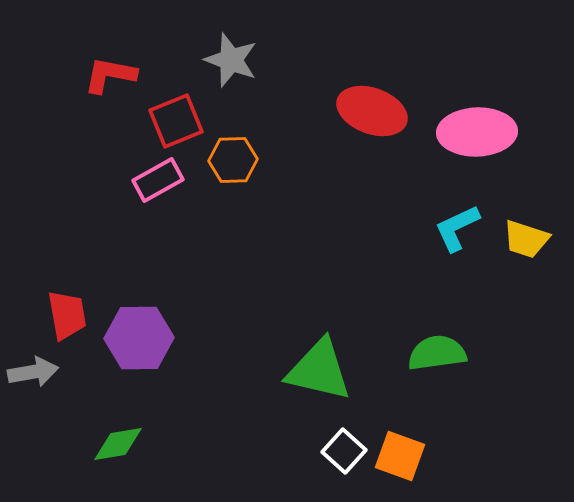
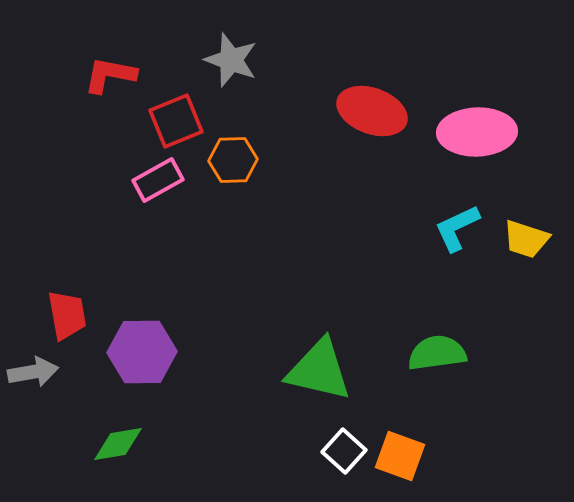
purple hexagon: moved 3 px right, 14 px down
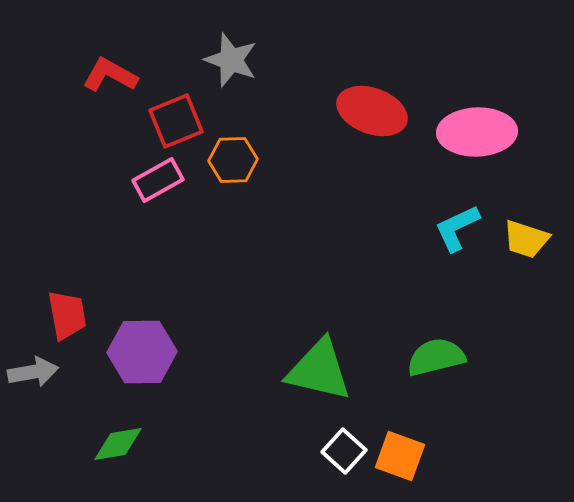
red L-shape: rotated 18 degrees clockwise
green semicircle: moved 1 px left, 4 px down; rotated 6 degrees counterclockwise
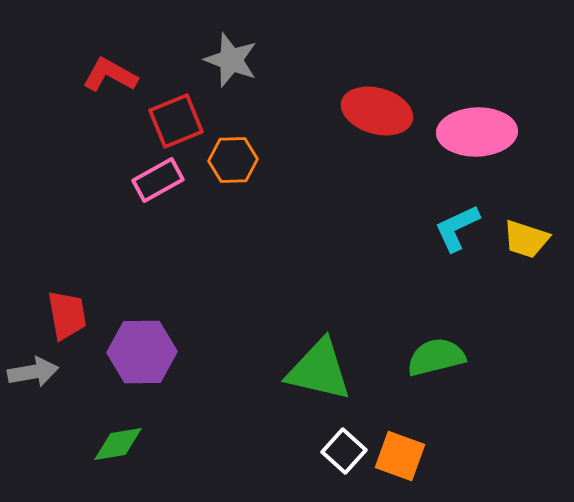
red ellipse: moved 5 px right; rotated 4 degrees counterclockwise
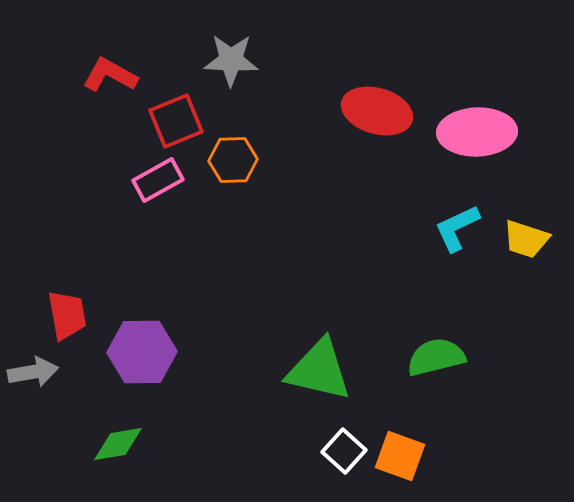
gray star: rotated 18 degrees counterclockwise
